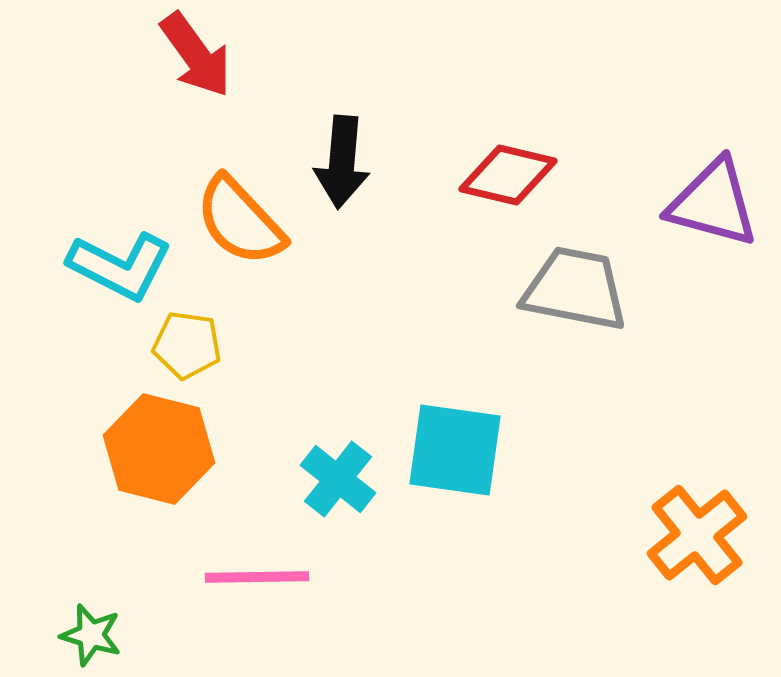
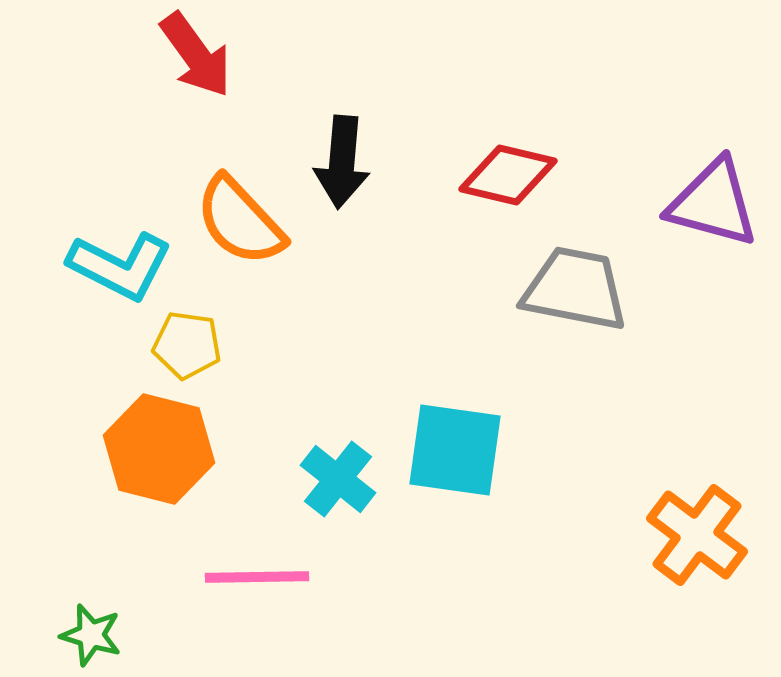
orange cross: rotated 14 degrees counterclockwise
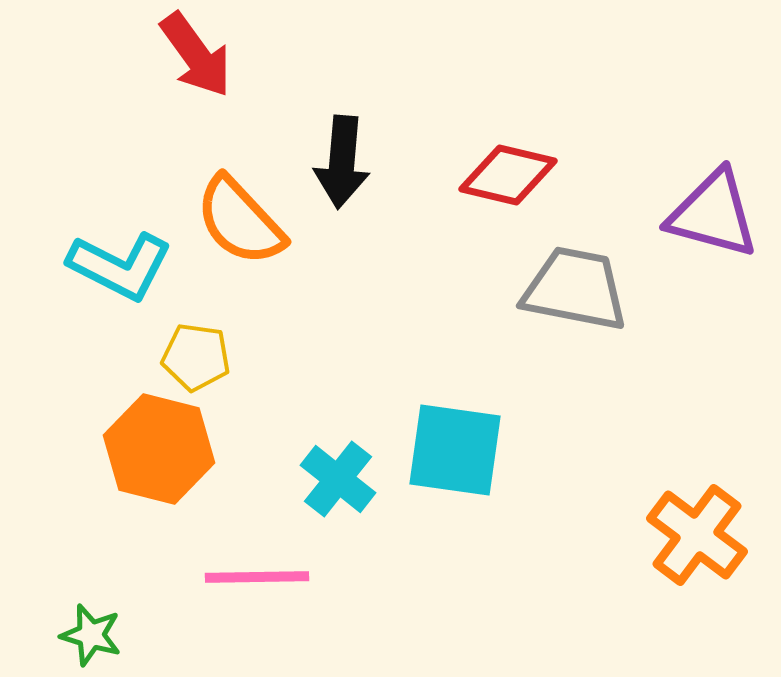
purple triangle: moved 11 px down
yellow pentagon: moved 9 px right, 12 px down
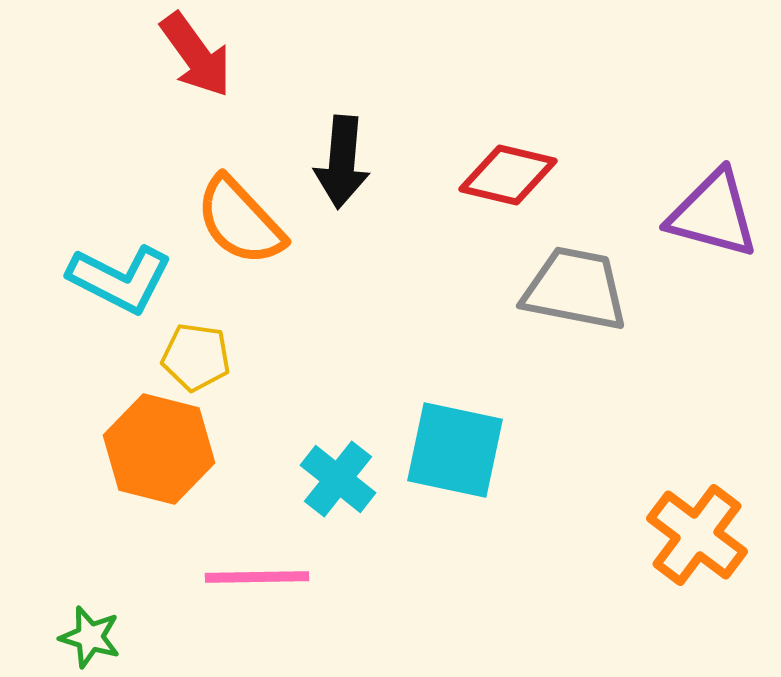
cyan L-shape: moved 13 px down
cyan square: rotated 4 degrees clockwise
green star: moved 1 px left, 2 px down
